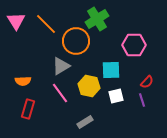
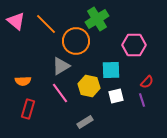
pink triangle: rotated 18 degrees counterclockwise
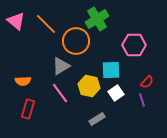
white square: moved 3 px up; rotated 21 degrees counterclockwise
gray rectangle: moved 12 px right, 3 px up
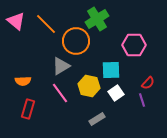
red semicircle: moved 1 px right, 1 px down
